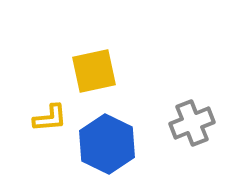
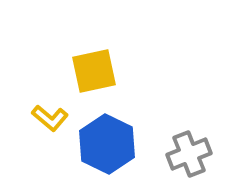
yellow L-shape: rotated 45 degrees clockwise
gray cross: moved 3 px left, 31 px down
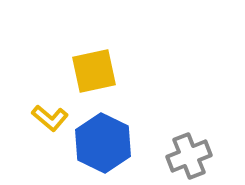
blue hexagon: moved 4 px left, 1 px up
gray cross: moved 2 px down
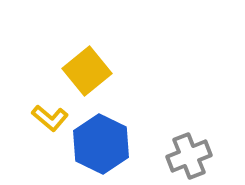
yellow square: moved 7 px left; rotated 27 degrees counterclockwise
blue hexagon: moved 2 px left, 1 px down
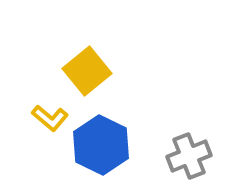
blue hexagon: moved 1 px down
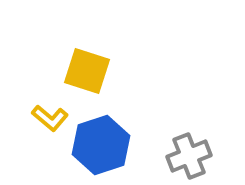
yellow square: rotated 33 degrees counterclockwise
blue hexagon: rotated 16 degrees clockwise
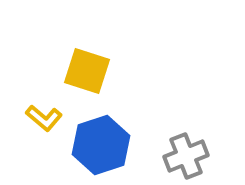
yellow L-shape: moved 6 px left
gray cross: moved 3 px left
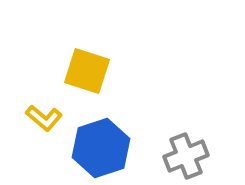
blue hexagon: moved 3 px down
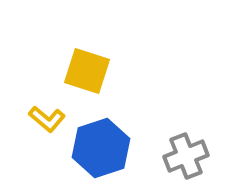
yellow L-shape: moved 3 px right, 1 px down
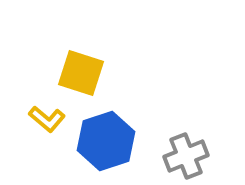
yellow square: moved 6 px left, 2 px down
blue hexagon: moved 5 px right, 7 px up
